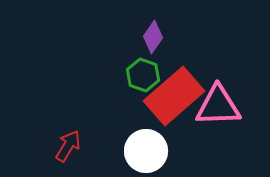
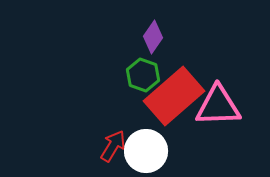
red arrow: moved 45 px right
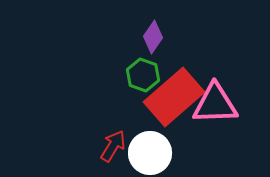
red rectangle: moved 1 px down
pink triangle: moved 3 px left, 2 px up
white circle: moved 4 px right, 2 px down
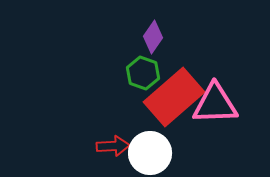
green hexagon: moved 2 px up
red arrow: rotated 56 degrees clockwise
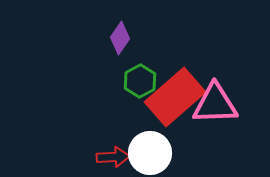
purple diamond: moved 33 px left, 1 px down
green hexagon: moved 3 px left, 8 px down; rotated 12 degrees clockwise
red rectangle: moved 1 px right
red arrow: moved 11 px down
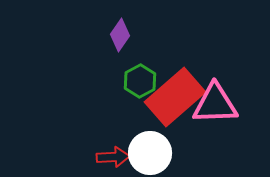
purple diamond: moved 3 px up
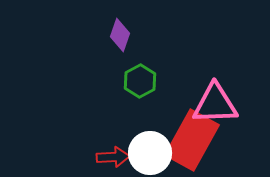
purple diamond: rotated 16 degrees counterclockwise
red rectangle: moved 17 px right, 43 px down; rotated 20 degrees counterclockwise
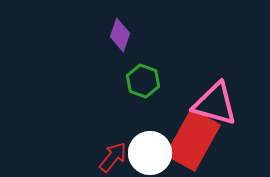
green hexagon: moved 3 px right; rotated 12 degrees counterclockwise
pink triangle: rotated 18 degrees clockwise
red rectangle: moved 1 px right
red arrow: rotated 48 degrees counterclockwise
